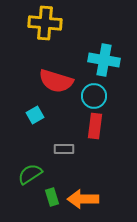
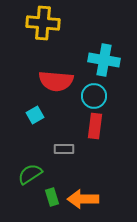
yellow cross: moved 2 px left
red semicircle: rotated 12 degrees counterclockwise
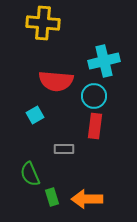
cyan cross: moved 1 px down; rotated 24 degrees counterclockwise
green semicircle: rotated 80 degrees counterclockwise
orange arrow: moved 4 px right
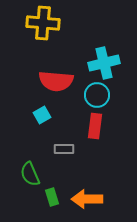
cyan cross: moved 2 px down
cyan circle: moved 3 px right, 1 px up
cyan square: moved 7 px right
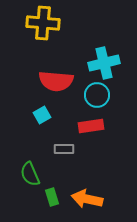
red rectangle: moved 4 px left; rotated 75 degrees clockwise
orange arrow: rotated 12 degrees clockwise
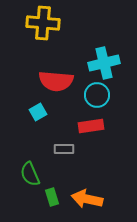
cyan square: moved 4 px left, 3 px up
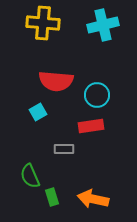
cyan cross: moved 1 px left, 38 px up
green semicircle: moved 2 px down
orange arrow: moved 6 px right
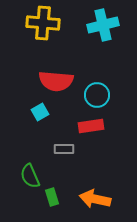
cyan square: moved 2 px right
orange arrow: moved 2 px right
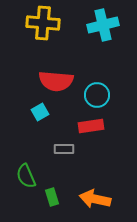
green semicircle: moved 4 px left
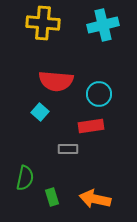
cyan circle: moved 2 px right, 1 px up
cyan square: rotated 18 degrees counterclockwise
gray rectangle: moved 4 px right
green semicircle: moved 1 px left, 2 px down; rotated 145 degrees counterclockwise
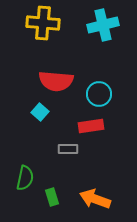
orange arrow: rotated 8 degrees clockwise
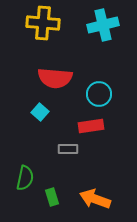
red semicircle: moved 1 px left, 3 px up
